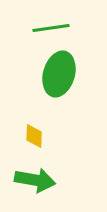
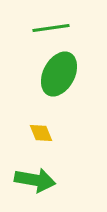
green ellipse: rotated 12 degrees clockwise
yellow diamond: moved 7 px right, 3 px up; rotated 25 degrees counterclockwise
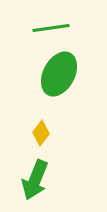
yellow diamond: rotated 60 degrees clockwise
green arrow: rotated 102 degrees clockwise
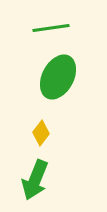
green ellipse: moved 1 px left, 3 px down
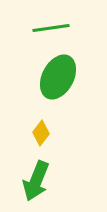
green arrow: moved 1 px right, 1 px down
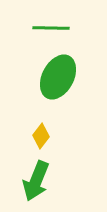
green line: rotated 9 degrees clockwise
yellow diamond: moved 3 px down
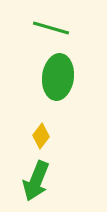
green line: rotated 15 degrees clockwise
green ellipse: rotated 21 degrees counterclockwise
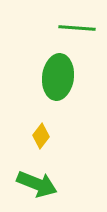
green line: moved 26 px right; rotated 12 degrees counterclockwise
green arrow: moved 1 px right, 3 px down; rotated 90 degrees counterclockwise
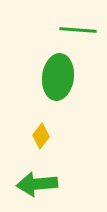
green line: moved 1 px right, 2 px down
green arrow: rotated 153 degrees clockwise
